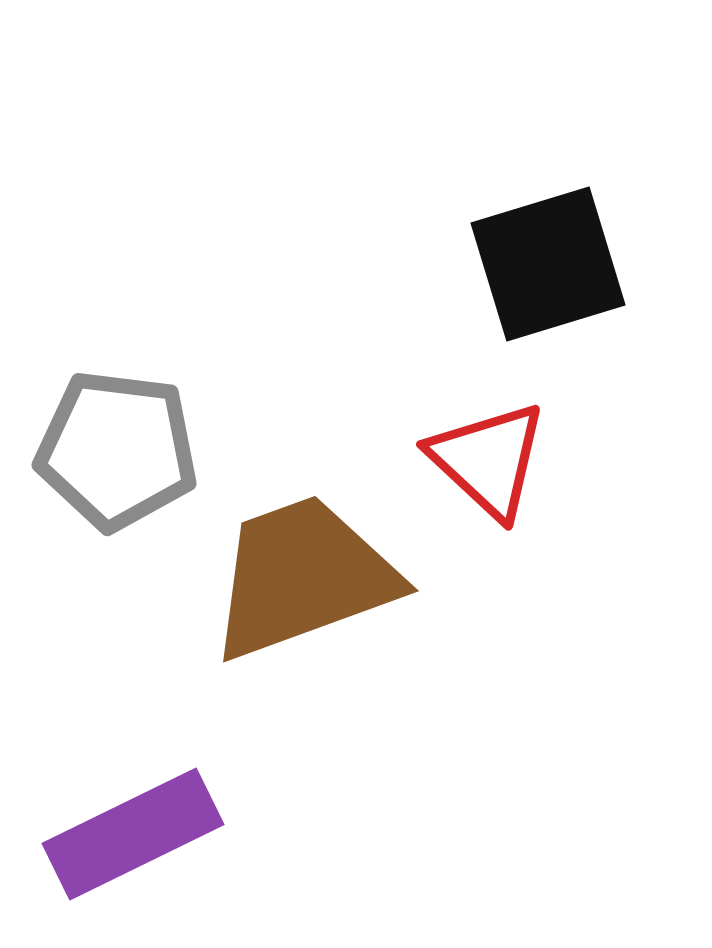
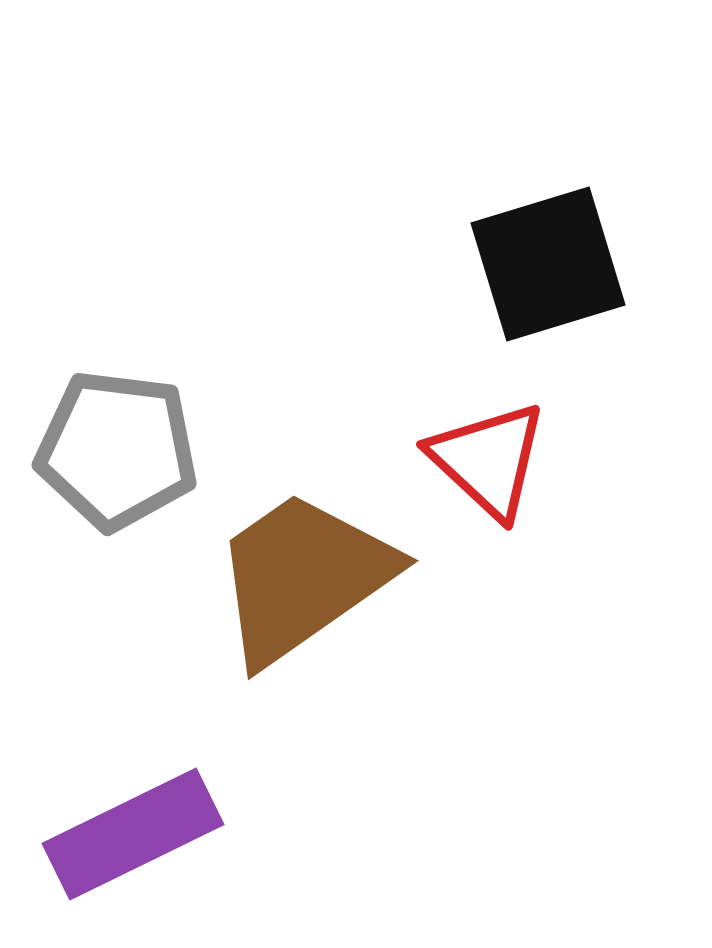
brown trapezoid: rotated 15 degrees counterclockwise
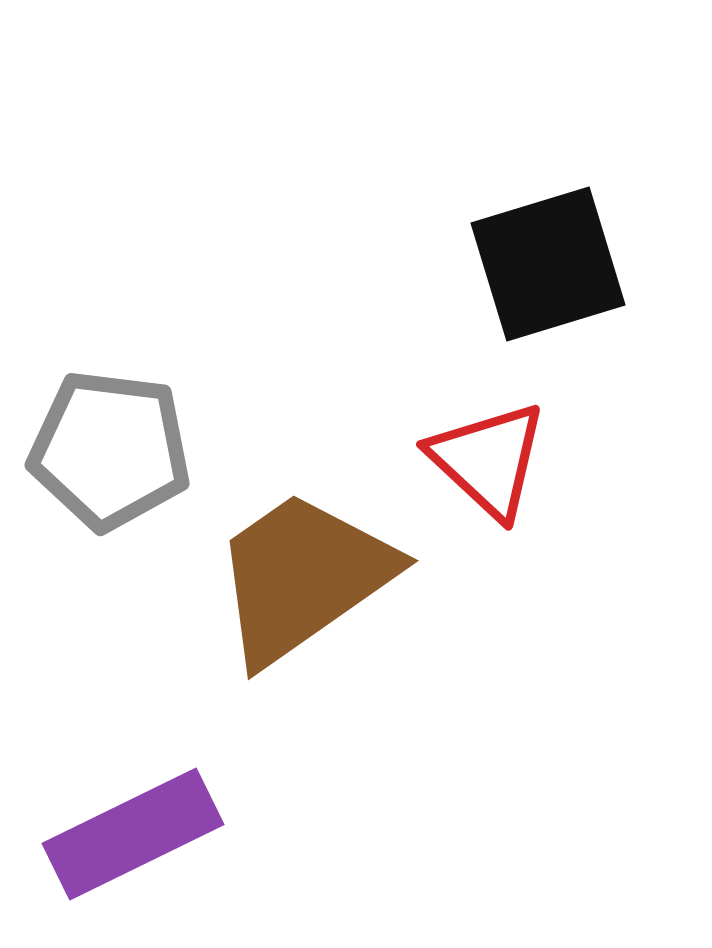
gray pentagon: moved 7 px left
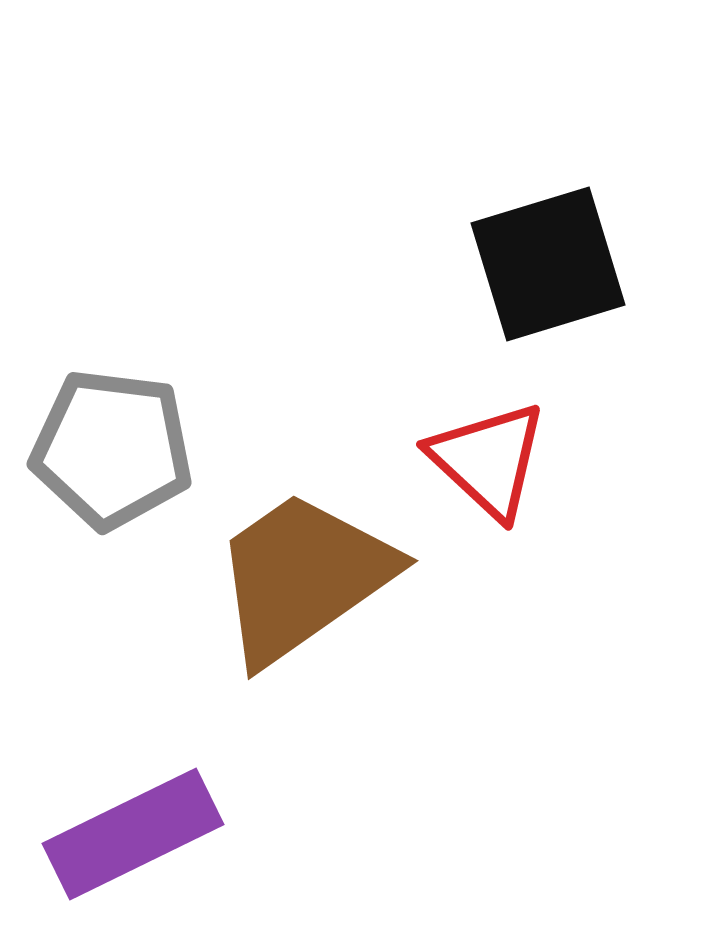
gray pentagon: moved 2 px right, 1 px up
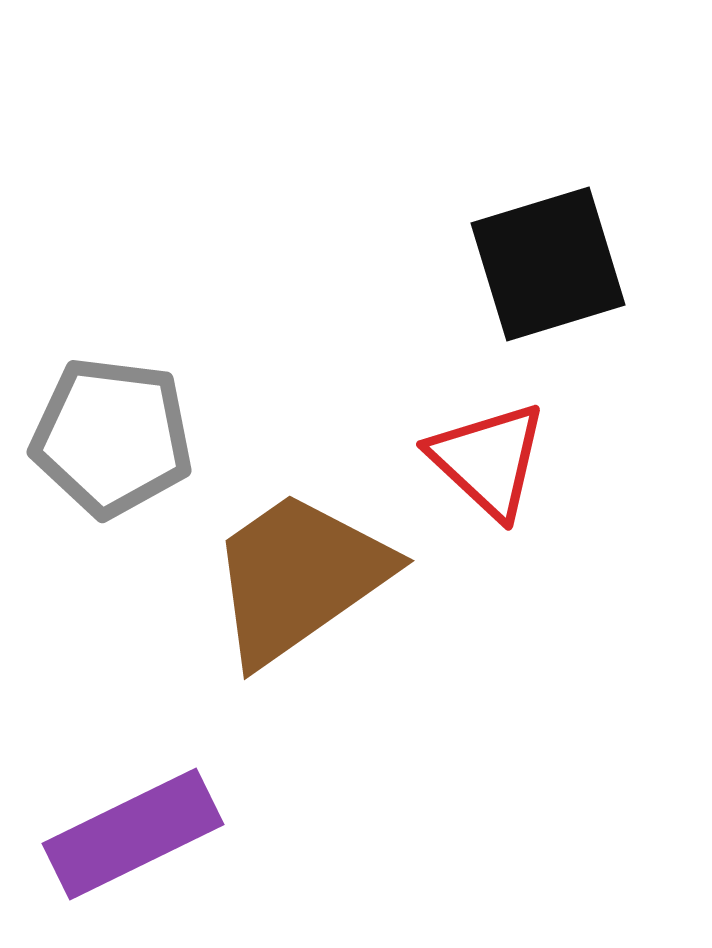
gray pentagon: moved 12 px up
brown trapezoid: moved 4 px left
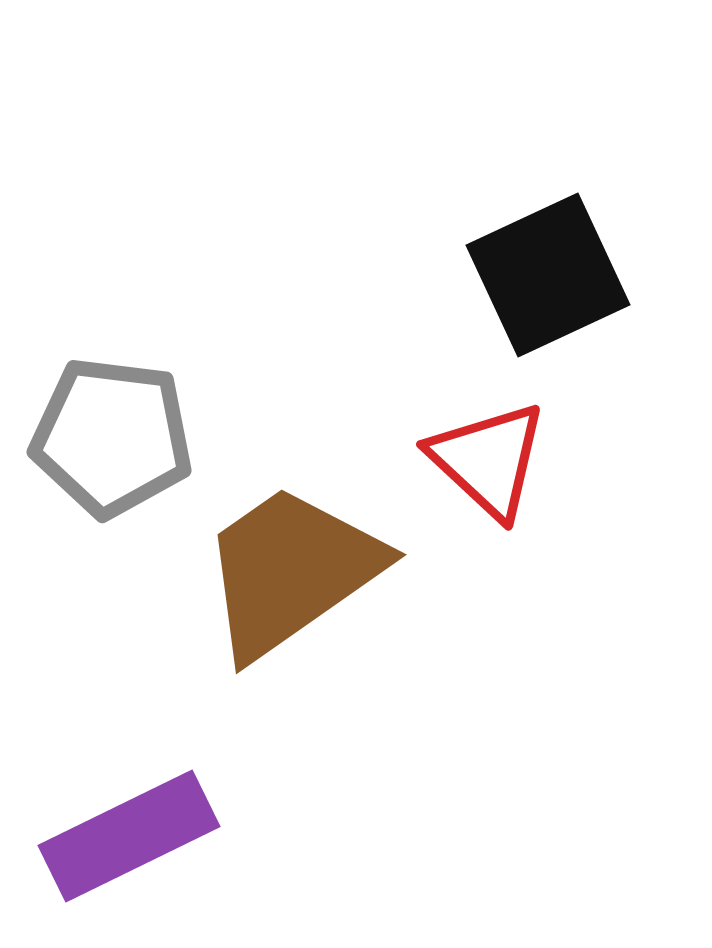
black square: moved 11 px down; rotated 8 degrees counterclockwise
brown trapezoid: moved 8 px left, 6 px up
purple rectangle: moved 4 px left, 2 px down
